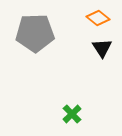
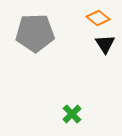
black triangle: moved 3 px right, 4 px up
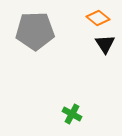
gray pentagon: moved 2 px up
green cross: rotated 18 degrees counterclockwise
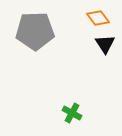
orange diamond: rotated 15 degrees clockwise
green cross: moved 1 px up
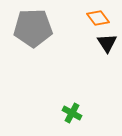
gray pentagon: moved 2 px left, 3 px up
black triangle: moved 2 px right, 1 px up
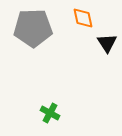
orange diamond: moved 15 px left; rotated 25 degrees clockwise
green cross: moved 22 px left
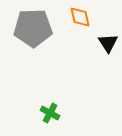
orange diamond: moved 3 px left, 1 px up
black triangle: moved 1 px right
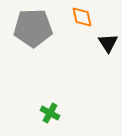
orange diamond: moved 2 px right
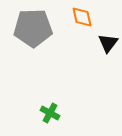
black triangle: rotated 10 degrees clockwise
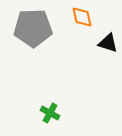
black triangle: rotated 50 degrees counterclockwise
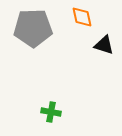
black triangle: moved 4 px left, 2 px down
green cross: moved 1 px right, 1 px up; rotated 18 degrees counterclockwise
